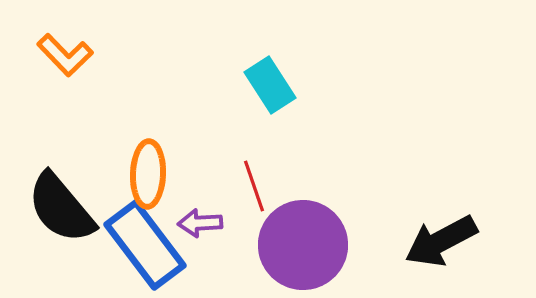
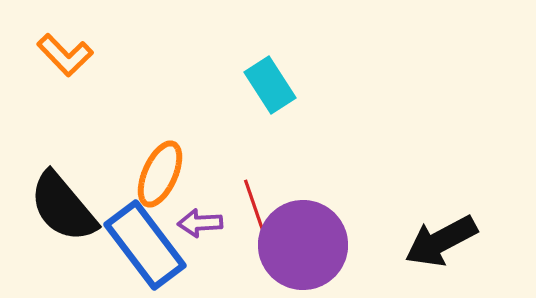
orange ellipse: moved 12 px right; rotated 22 degrees clockwise
red line: moved 19 px down
black semicircle: moved 2 px right, 1 px up
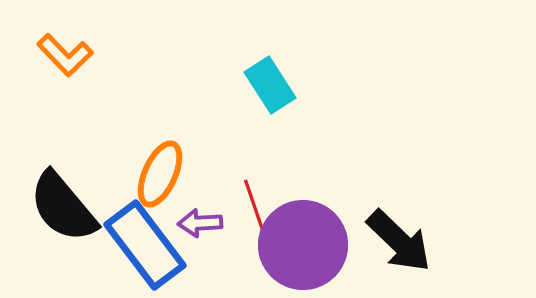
black arrow: moved 42 px left; rotated 108 degrees counterclockwise
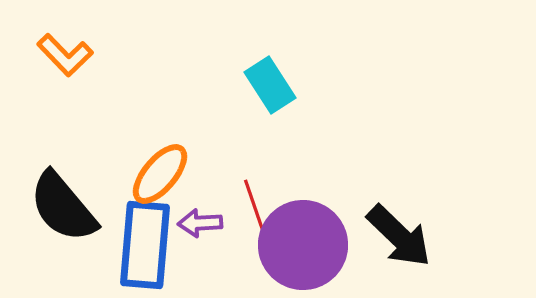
orange ellipse: rotated 16 degrees clockwise
black arrow: moved 5 px up
blue rectangle: rotated 42 degrees clockwise
